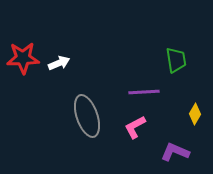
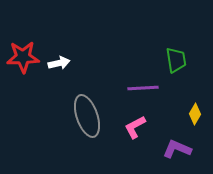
red star: moved 1 px up
white arrow: rotated 10 degrees clockwise
purple line: moved 1 px left, 4 px up
purple L-shape: moved 2 px right, 3 px up
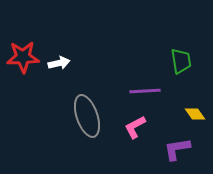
green trapezoid: moved 5 px right, 1 px down
purple line: moved 2 px right, 3 px down
yellow diamond: rotated 65 degrees counterclockwise
purple L-shape: rotated 32 degrees counterclockwise
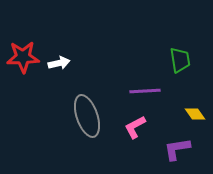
green trapezoid: moved 1 px left, 1 px up
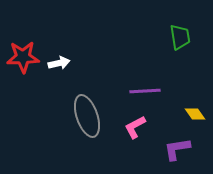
green trapezoid: moved 23 px up
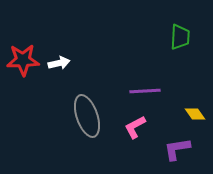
green trapezoid: rotated 12 degrees clockwise
red star: moved 3 px down
